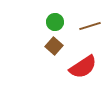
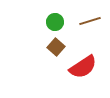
brown line: moved 5 px up
brown square: moved 2 px right, 1 px down
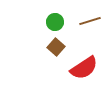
red semicircle: moved 1 px right, 1 px down
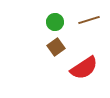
brown line: moved 1 px left, 1 px up
brown square: rotated 12 degrees clockwise
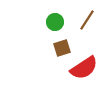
brown line: moved 2 px left; rotated 40 degrees counterclockwise
brown square: moved 6 px right, 1 px down; rotated 18 degrees clockwise
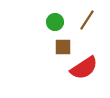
brown square: moved 1 px right, 1 px up; rotated 18 degrees clockwise
